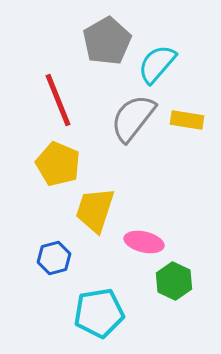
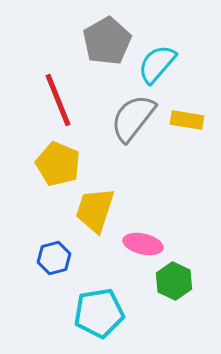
pink ellipse: moved 1 px left, 2 px down
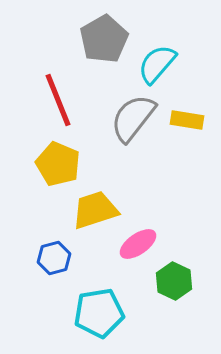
gray pentagon: moved 3 px left, 2 px up
yellow trapezoid: rotated 54 degrees clockwise
pink ellipse: moved 5 px left; rotated 48 degrees counterclockwise
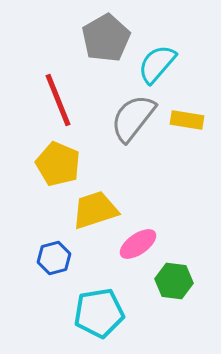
gray pentagon: moved 2 px right, 1 px up
green hexagon: rotated 18 degrees counterclockwise
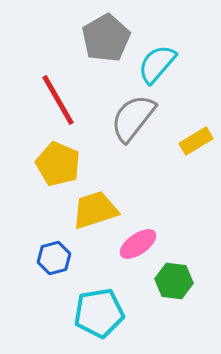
red line: rotated 8 degrees counterclockwise
yellow rectangle: moved 9 px right, 21 px down; rotated 40 degrees counterclockwise
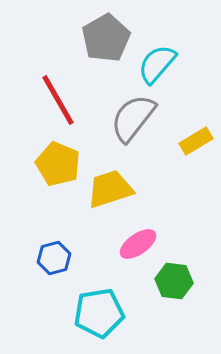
yellow trapezoid: moved 15 px right, 21 px up
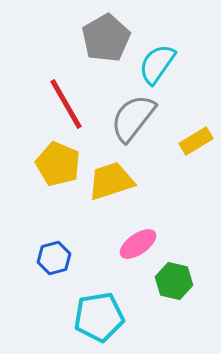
cyan semicircle: rotated 6 degrees counterclockwise
red line: moved 8 px right, 4 px down
yellow trapezoid: moved 1 px right, 8 px up
green hexagon: rotated 6 degrees clockwise
cyan pentagon: moved 4 px down
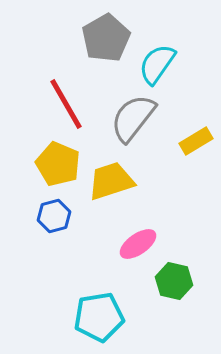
blue hexagon: moved 42 px up
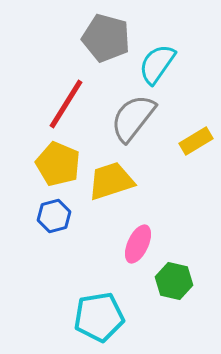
gray pentagon: rotated 27 degrees counterclockwise
red line: rotated 62 degrees clockwise
pink ellipse: rotated 30 degrees counterclockwise
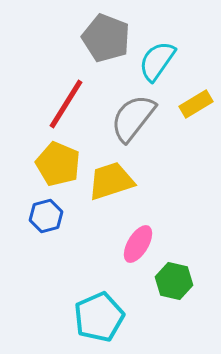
gray pentagon: rotated 6 degrees clockwise
cyan semicircle: moved 3 px up
yellow rectangle: moved 37 px up
blue hexagon: moved 8 px left
pink ellipse: rotated 6 degrees clockwise
cyan pentagon: rotated 15 degrees counterclockwise
